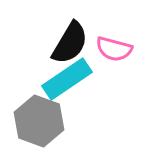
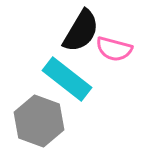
black semicircle: moved 11 px right, 12 px up
cyan rectangle: rotated 72 degrees clockwise
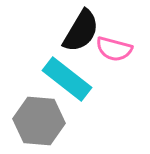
gray hexagon: rotated 15 degrees counterclockwise
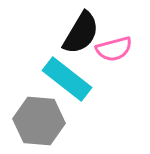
black semicircle: moved 2 px down
pink semicircle: rotated 30 degrees counterclockwise
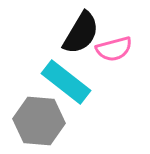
cyan rectangle: moved 1 px left, 3 px down
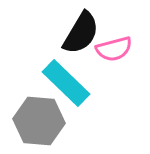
cyan rectangle: moved 1 px down; rotated 6 degrees clockwise
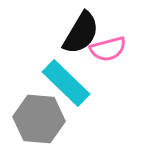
pink semicircle: moved 6 px left
gray hexagon: moved 2 px up
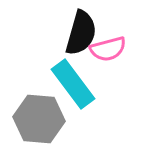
black semicircle: rotated 15 degrees counterclockwise
cyan rectangle: moved 7 px right, 1 px down; rotated 9 degrees clockwise
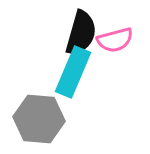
pink semicircle: moved 7 px right, 9 px up
cyan rectangle: moved 12 px up; rotated 60 degrees clockwise
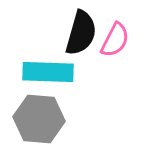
pink semicircle: rotated 48 degrees counterclockwise
cyan rectangle: moved 25 px left; rotated 69 degrees clockwise
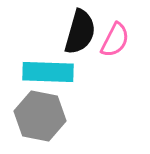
black semicircle: moved 1 px left, 1 px up
gray hexagon: moved 1 px right, 3 px up; rotated 6 degrees clockwise
